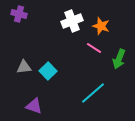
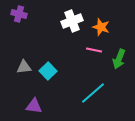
orange star: moved 1 px down
pink line: moved 2 px down; rotated 21 degrees counterclockwise
purple triangle: rotated 12 degrees counterclockwise
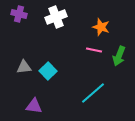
white cross: moved 16 px left, 4 px up
green arrow: moved 3 px up
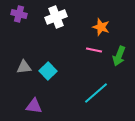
cyan line: moved 3 px right
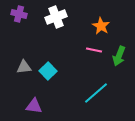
orange star: moved 1 px up; rotated 12 degrees clockwise
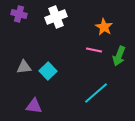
orange star: moved 3 px right, 1 px down
